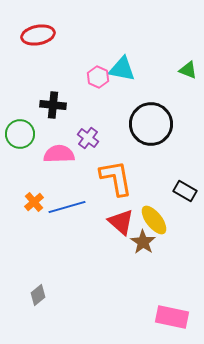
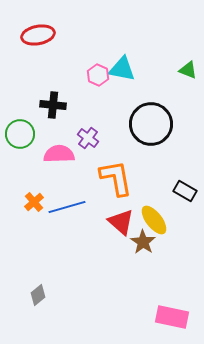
pink hexagon: moved 2 px up
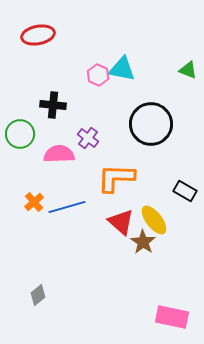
orange L-shape: rotated 78 degrees counterclockwise
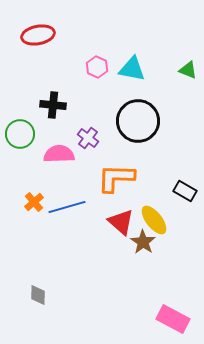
cyan triangle: moved 10 px right
pink hexagon: moved 1 px left, 8 px up
black circle: moved 13 px left, 3 px up
gray diamond: rotated 50 degrees counterclockwise
pink rectangle: moved 1 px right, 2 px down; rotated 16 degrees clockwise
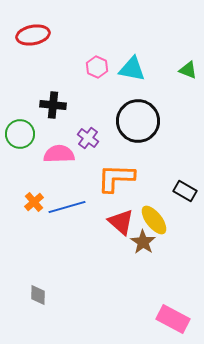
red ellipse: moved 5 px left
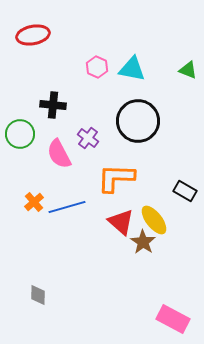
pink semicircle: rotated 116 degrees counterclockwise
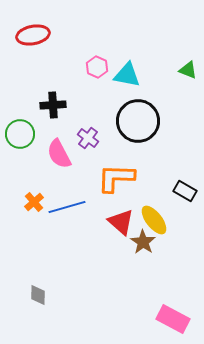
cyan triangle: moved 5 px left, 6 px down
black cross: rotated 10 degrees counterclockwise
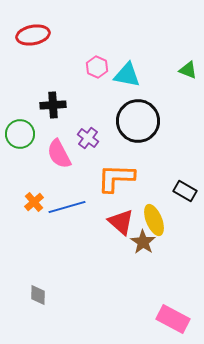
yellow ellipse: rotated 16 degrees clockwise
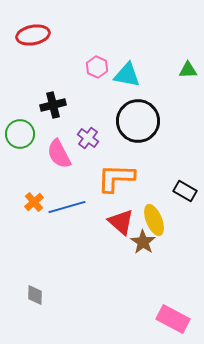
green triangle: rotated 24 degrees counterclockwise
black cross: rotated 10 degrees counterclockwise
gray diamond: moved 3 px left
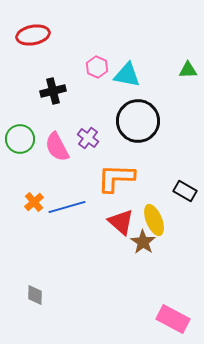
black cross: moved 14 px up
green circle: moved 5 px down
pink semicircle: moved 2 px left, 7 px up
